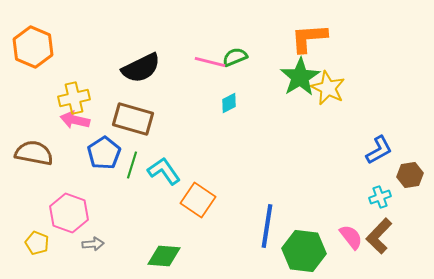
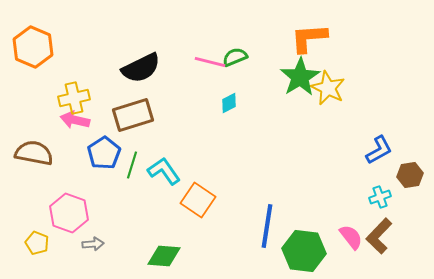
brown rectangle: moved 4 px up; rotated 33 degrees counterclockwise
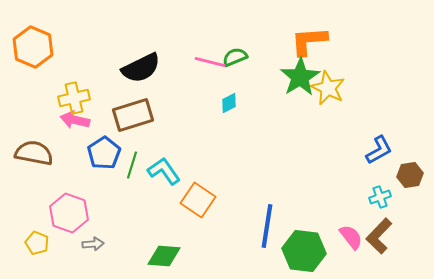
orange L-shape: moved 3 px down
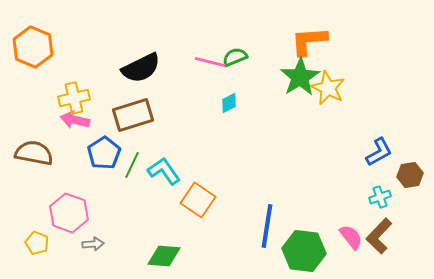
blue L-shape: moved 2 px down
green line: rotated 8 degrees clockwise
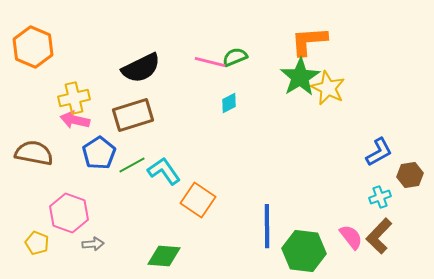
blue pentagon: moved 5 px left
green line: rotated 36 degrees clockwise
blue line: rotated 9 degrees counterclockwise
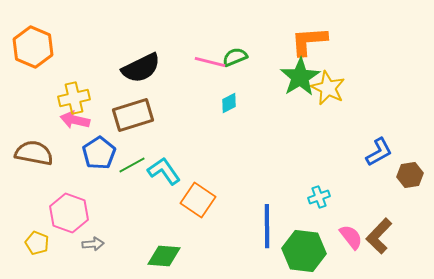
cyan cross: moved 61 px left
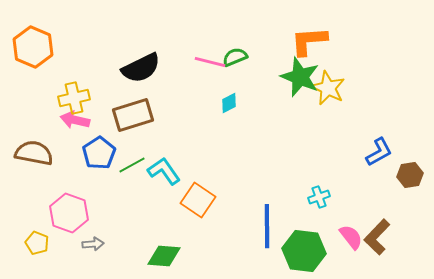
green star: rotated 18 degrees counterclockwise
brown L-shape: moved 2 px left, 1 px down
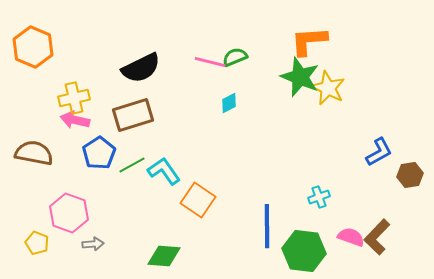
pink semicircle: rotated 32 degrees counterclockwise
